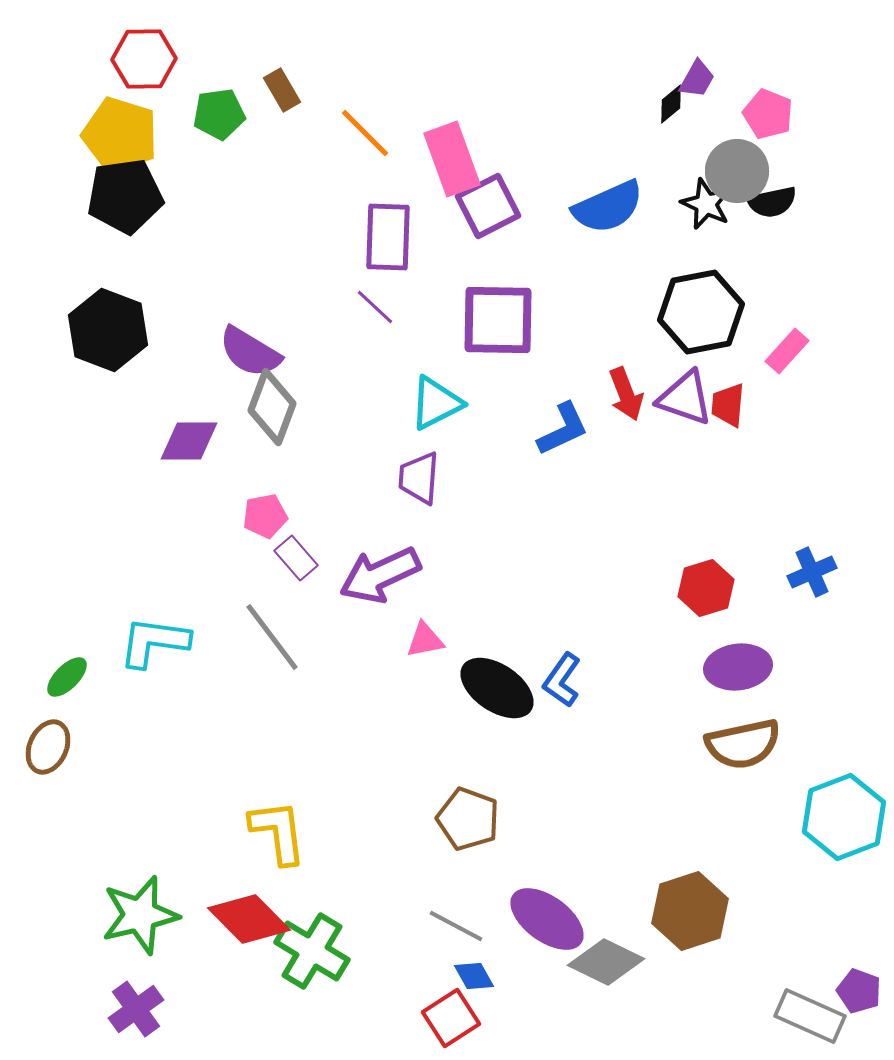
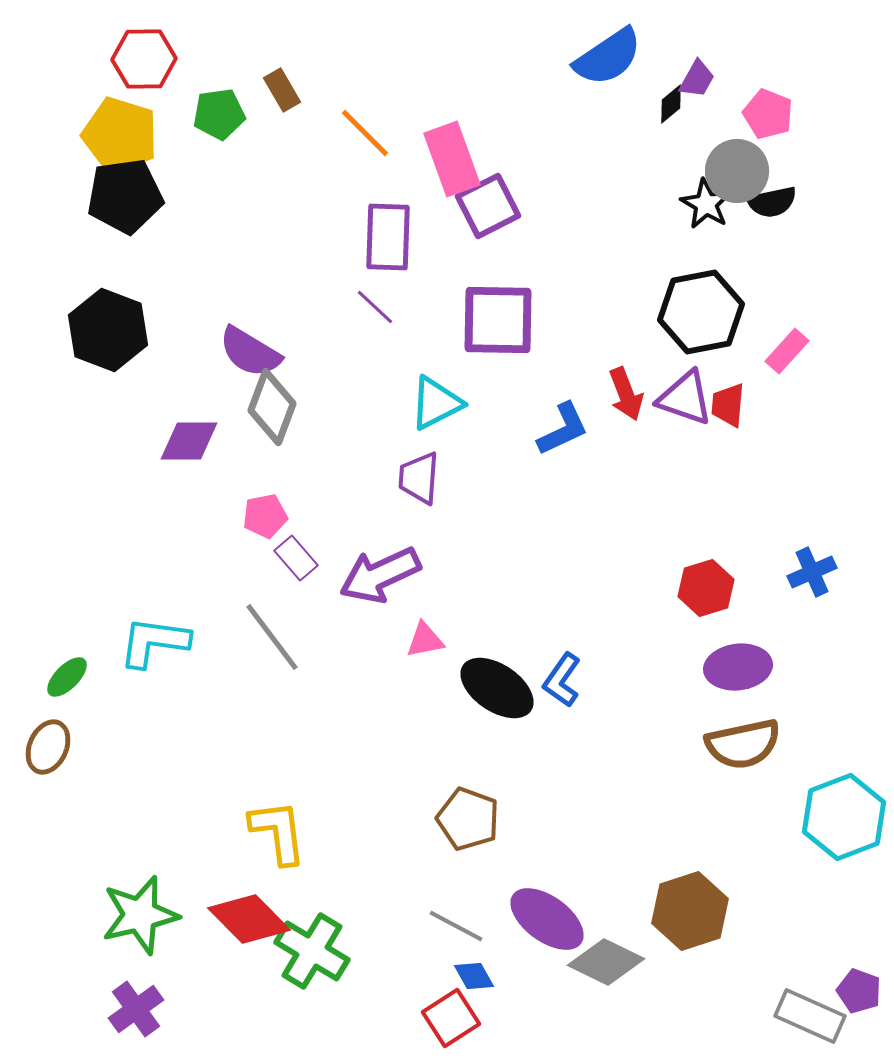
black star at (706, 204): rotated 6 degrees clockwise
blue semicircle at (608, 207): moved 150 px up; rotated 10 degrees counterclockwise
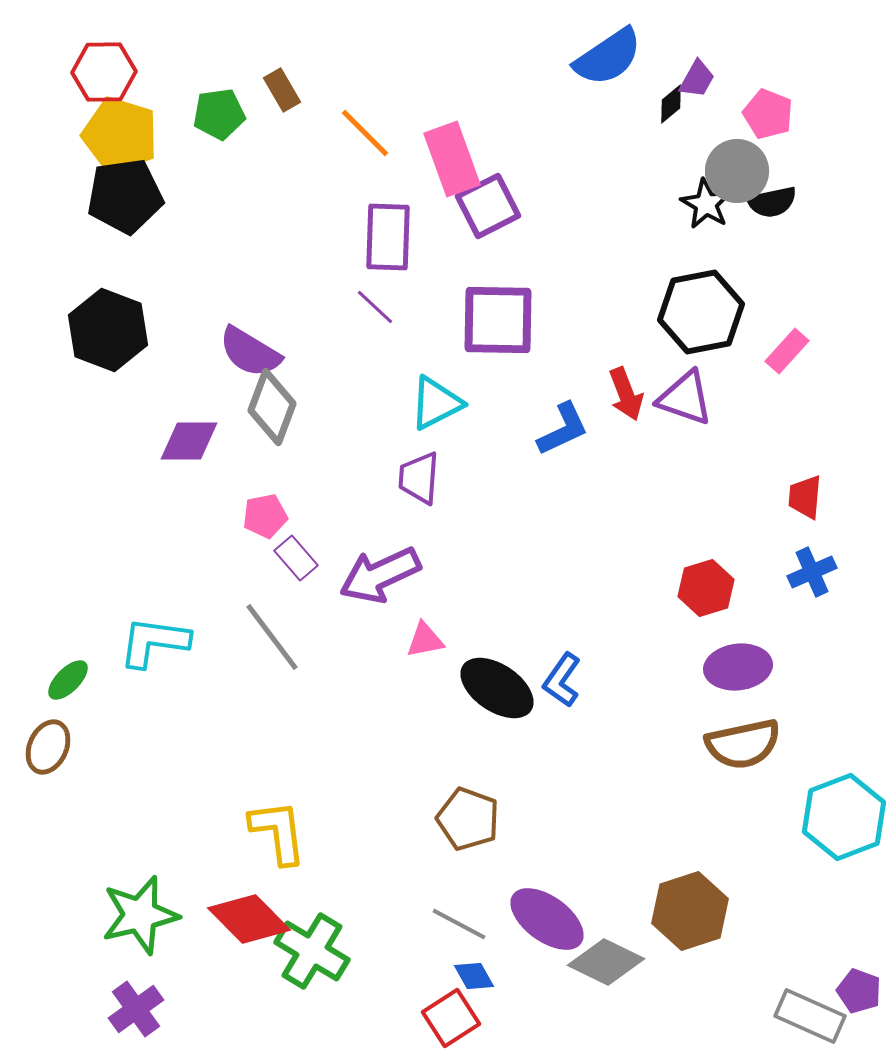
red hexagon at (144, 59): moved 40 px left, 13 px down
red trapezoid at (728, 405): moved 77 px right, 92 px down
green ellipse at (67, 677): moved 1 px right, 3 px down
gray line at (456, 926): moved 3 px right, 2 px up
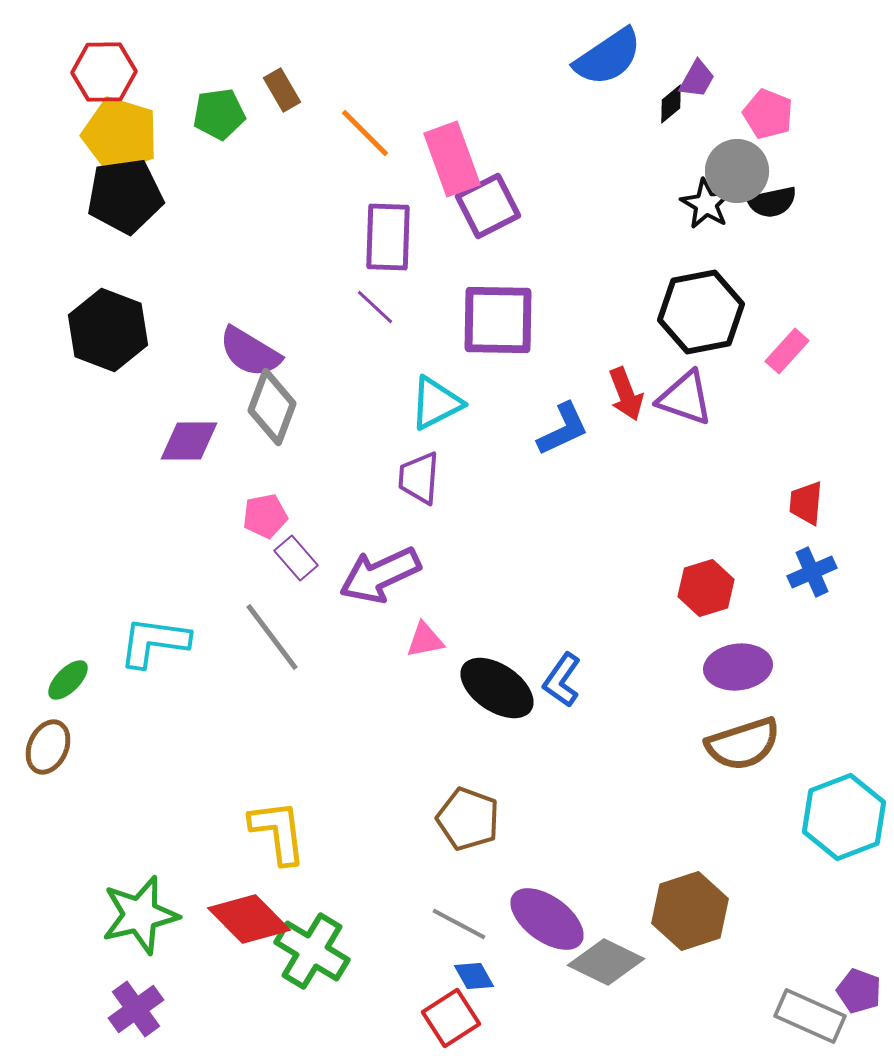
red trapezoid at (805, 497): moved 1 px right, 6 px down
brown semicircle at (743, 744): rotated 6 degrees counterclockwise
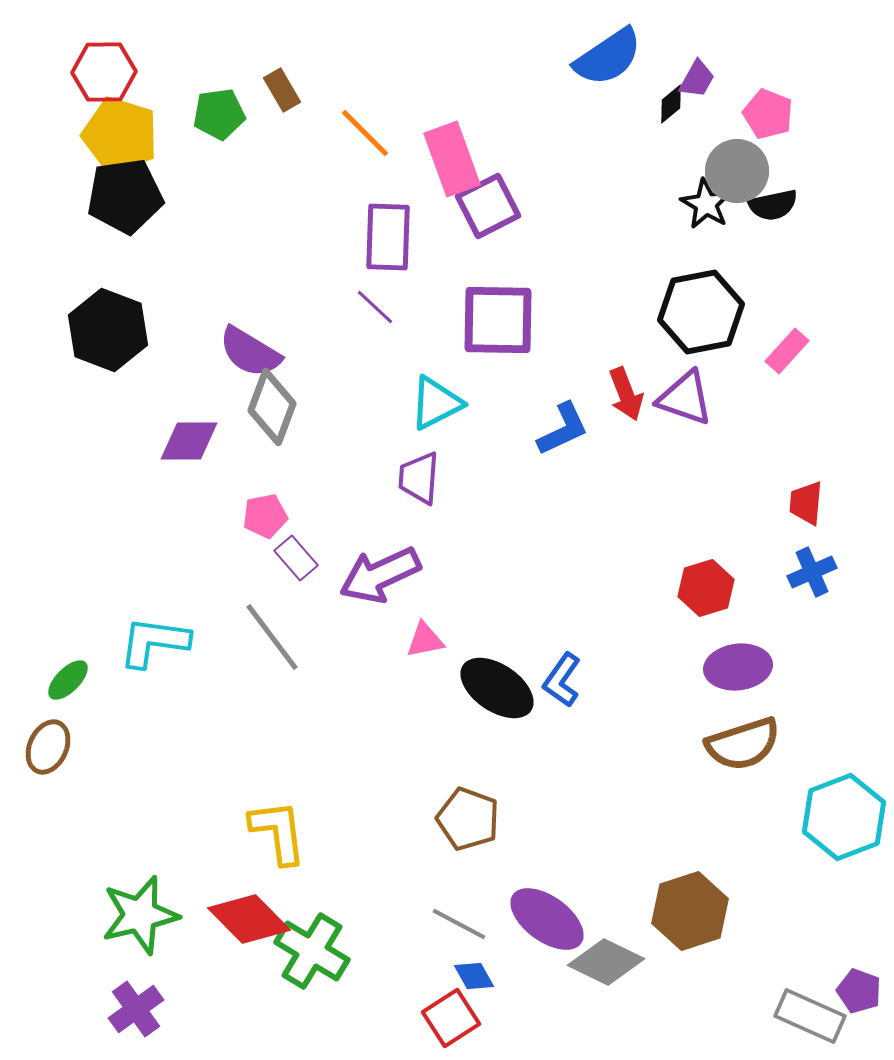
black semicircle at (772, 202): moved 1 px right, 3 px down
